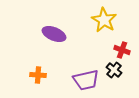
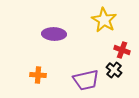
purple ellipse: rotated 20 degrees counterclockwise
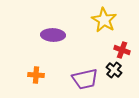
purple ellipse: moved 1 px left, 1 px down
orange cross: moved 2 px left
purple trapezoid: moved 1 px left, 1 px up
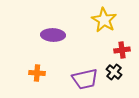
red cross: rotated 28 degrees counterclockwise
black cross: moved 2 px down
orange cross: moved 1 px right, 2 px up
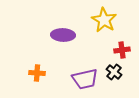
purple ellipse: moved 10 px right
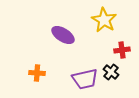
purple ellipse: rotated 30 degrees clockwise
black cross: moved 3 px left
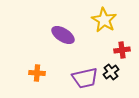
black cross: rotated 14 degrees clockwise
purple trapezoid: moved 1 px up
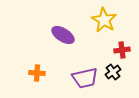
black cross: moved 2 px right
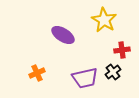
orange cross: rotated 28 degrees counterclockwise
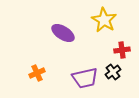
purple ellipse: moved 2 px up
